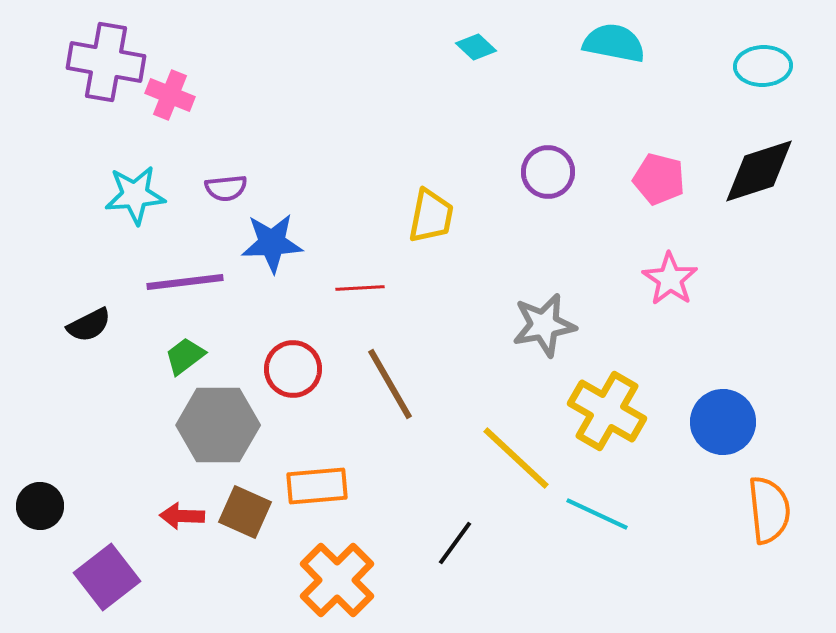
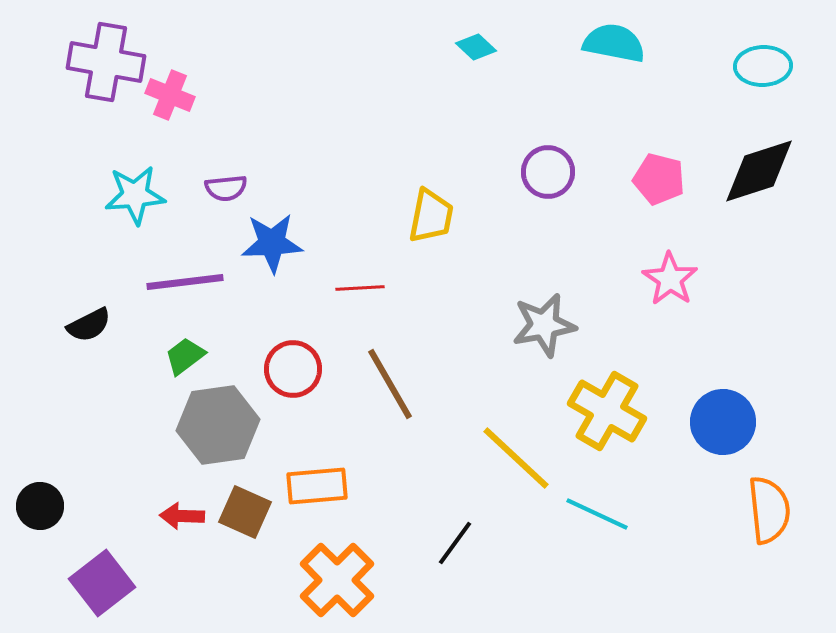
gray hexagon: rotated 8 degrees counterclockwise
purple square: moved 5 px left, 6 px down
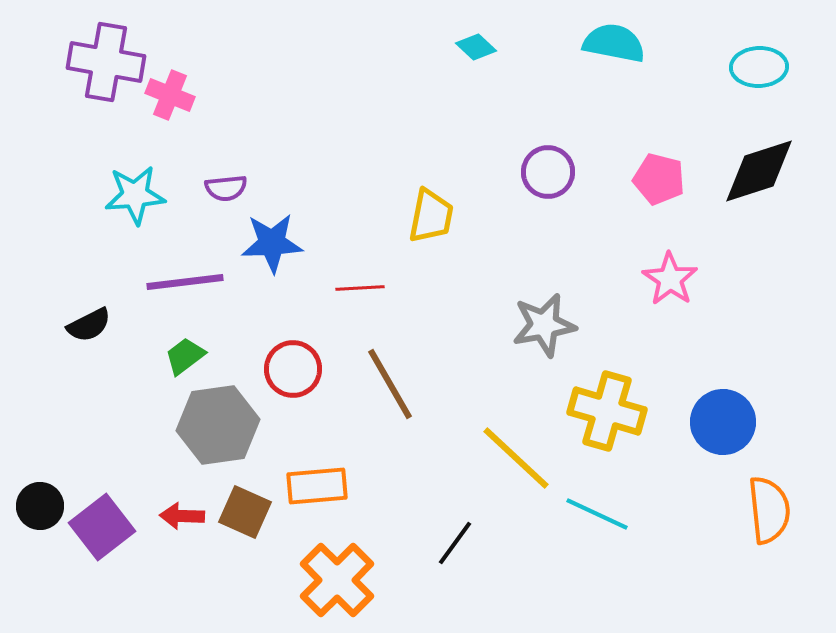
cyan ellipse: moved 4 px left, 1 px down
yellow cross: rotated 14 degrees counterclockwise
purple square: moved 56 px up
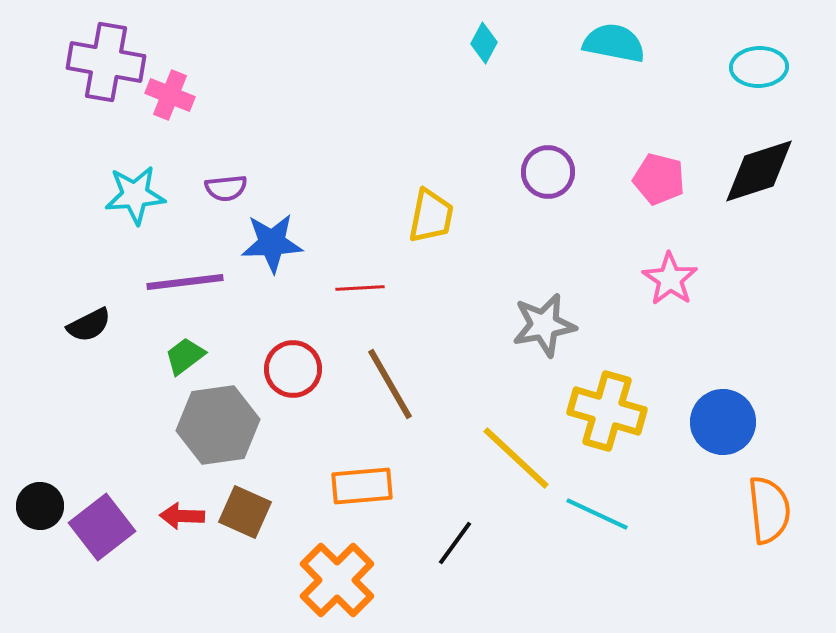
cyan diamond: moved 8 px right, 4 px up; rotated 75 degrees clockwise
orange rectangle: moved 45 px right
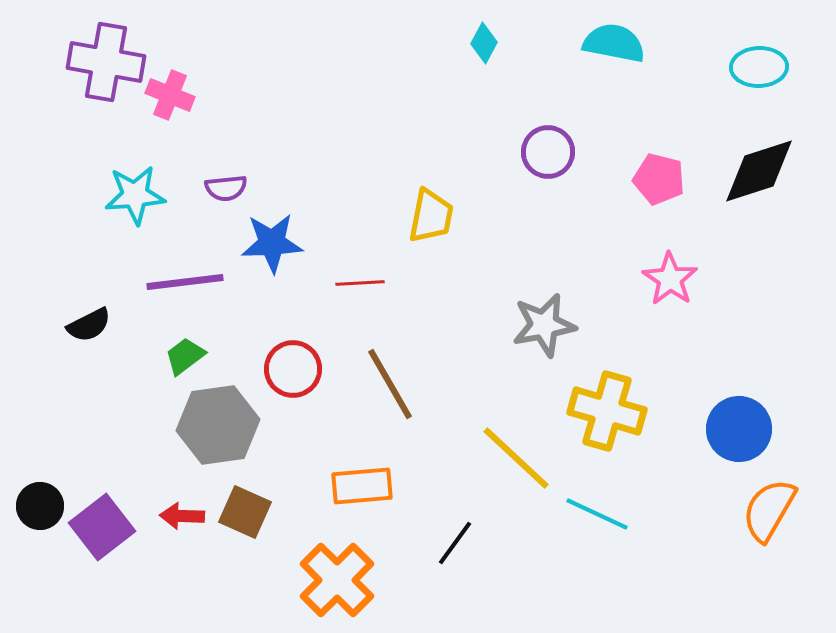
purple circle: moved 20 px up
red line: moved 5 px up
blue circle: moved 16 px right, 7 px down
orange semicircle: rotated 144 degrees counterclockwise
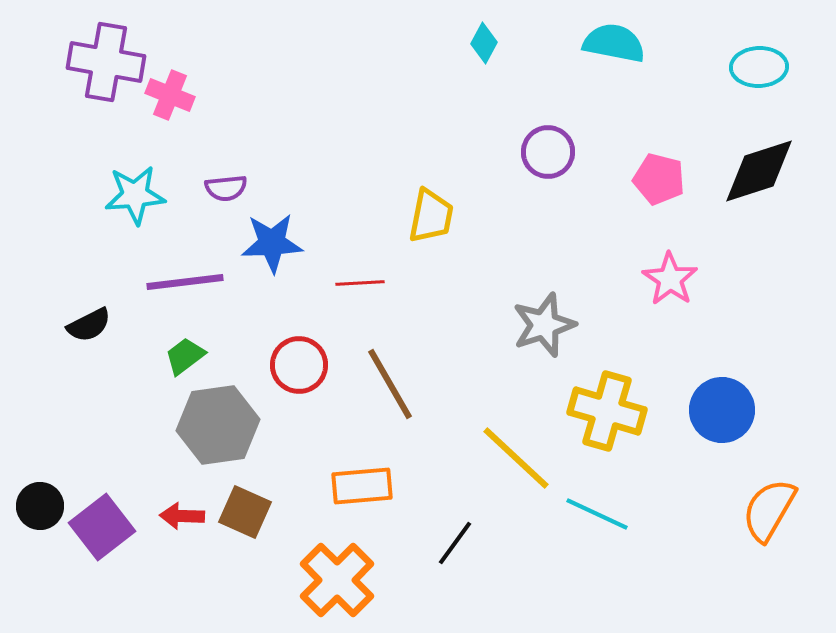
gray star: rotated 8 degrees counterclockwise
red circle: moved 6 px right, 4 px up
blue circle: moved 17 px left, 19 px up
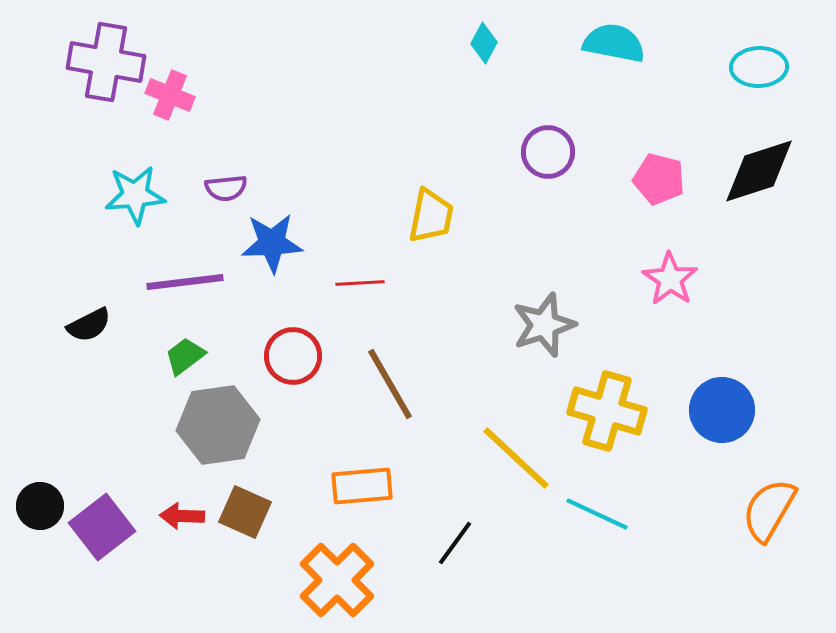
red circle: moved 6 px left, 9 px up
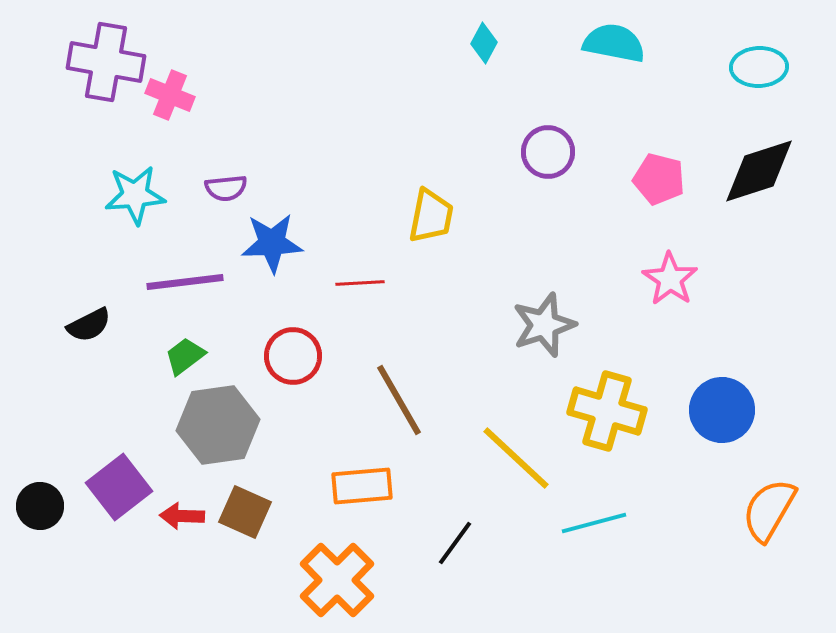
brown line: moved 9 px right, 16 px down
cyan line: moved 3 px left, 9 px down; rotated 40 degrees counterclockwise
purple square: moved 17 px right, 40 px up
